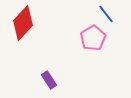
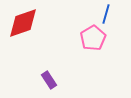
blue line: rotated 54 degrees clockwise
red diamond: rotated 28 degrees clockwise
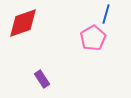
purple rectangle: moved 7 px left, 1 px up
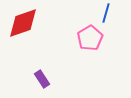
blue line: moved 1 px up
pink pentagon: moved 3 px left
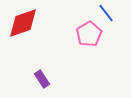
blue line: rotated 54 degrees counterclockwise
pink pentagon: moved 1 px left, 4 px up
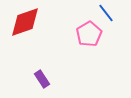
red diamond: moved 2 px right, 1 px up
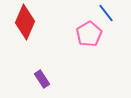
red diamond: rotated 48 degrees counterclockwise
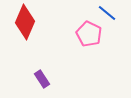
blue line: moved 1 px right; rotated 12 degrees counterclockwise
pink pentagon: rotated 15 degrees counterclockwise
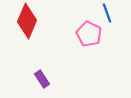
blue line: rotated 30 degrees clockwise
red diamond: moved 2 px right, 1 px up
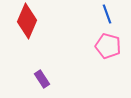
blue line: moved 1 px down
pink pentagon: moved 19 px right, 12 px down; rotated 10 degrees counterclockwise
